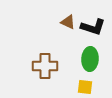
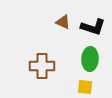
brown triangle: moved 5 px left
brown cross: moved 3 px left
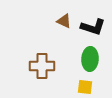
brown triangle: moved 1 px right, 1 px up
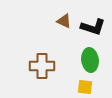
green ellipse: moved 1 px down; rotated 10 degrees counterclockwise
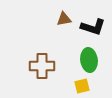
brown triangle: moved 2 px up; rotated 35 degrees counterclockwise
green ellipse: moved 1 px left
yellow square: moved 3 px left, 1 px up; rotated 21 degrees counterclockwise
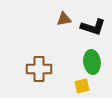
green ellipse: moved 3 px right, 2 px down
brown cross: moved 3 px left, 3 px down
